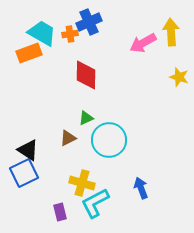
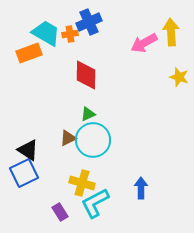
cyan trapezoid: moved 4 px right
pink arrow: moved 1 px right
green triangle: moved 2 px right, 4 px up
cyan circle: moved 16 px left
blue arrow: rotated 20 degrees clockwise
purple rectangle: rotated 18 degrees counterclockwise
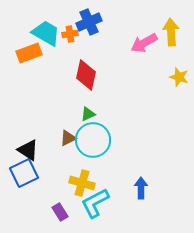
red diamond: rotated 12 degrees clockwise
